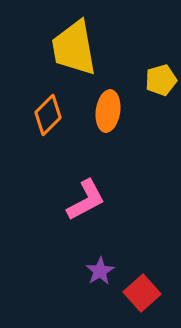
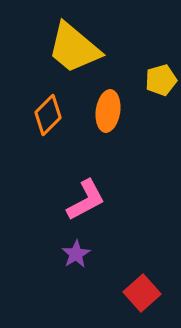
yellow trapezoid: rotated 40 degrees counterclockwise
purple star: moved 24 px left, 17 px up
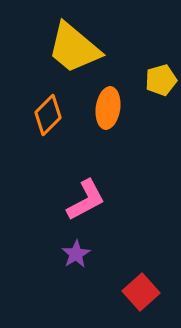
orange ellipse: moved 3 px up
red square: moved 1 px left, 1 px up
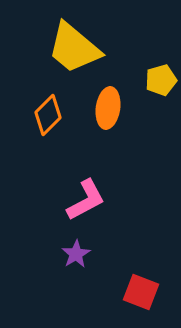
red square: rotated 27 degrees counterclockwise
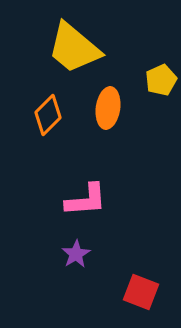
yellow pentagon: rotated 8 degrees counterclockwise
pink L-shape: rotated 24 degrees clockwise
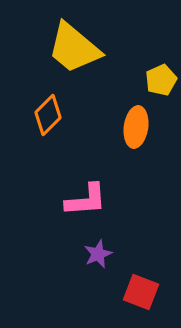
orange ellipse: moved 28 px right, 19 px down
purple star: moved 22 px right; rotated 8 degrees clockwise
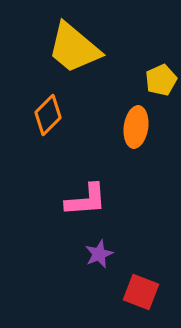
purple star: moved 1 px right
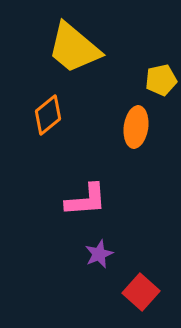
yellow pentagon: rotated 12 degrees clockwise
orange diamond: rotated 6 degrees clockwise
red square: rotated 21 degrees clockwise
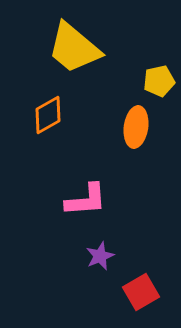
yellow pentagon: moved 2 px left, 1 px down
orange diamond: rotated 9 degrees clockwise
purple star: moved 1 px right, 2 px down
red square: rotated 18 degrees clockwise
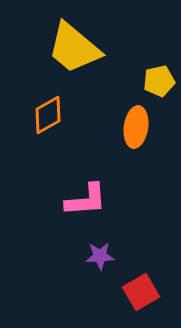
purple star: rotated 20 degrees clockwise
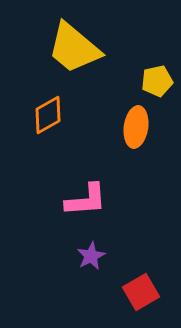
yellow pentagon: moved 2 px left
purple star: moved 9 px left; rotated 24 degrees counterclockwise
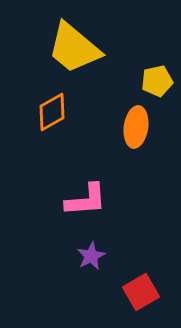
orange diamond: moved 4 px right, 3 px up
